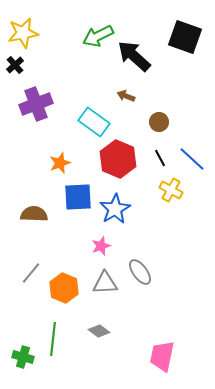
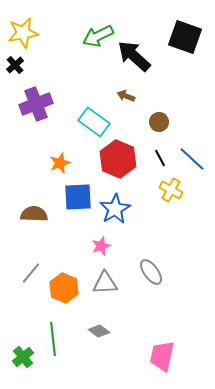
gray ellipse: moved 11 px right
green line: rotated 12 degrees counterclockwise
green cross: rotated 35 degrees clockwise
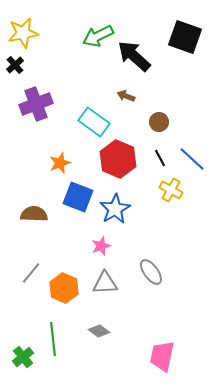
blue square: rotated 24 degrees clockwise
